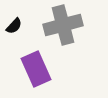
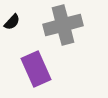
black semicircle: moved 2 px left, 4 px up
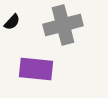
purple rectangle: rotated 60 degrees counterclockwise
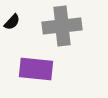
gray cross: moved 1 px left, 1 px down; rotated 9 degrees clockwise
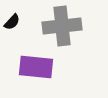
purple rectangle: moved 2 px up
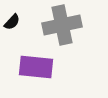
gray cross: moved 1 px up; rotated 6 degrees counterclockwise
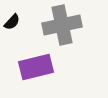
purple rectangle: rotated 20 degrees counterclockwise
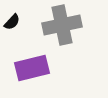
purple rectangle: moved 4 px left, 1 px down
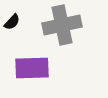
purple rectangle: rotated 12 degrees clockwise
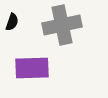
black semicircle: rotated 24 degrees counterclockwise
